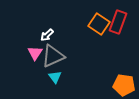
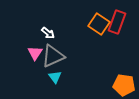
red rectangle: moved 1 px left
white arrow: moved 1 px right, 2 px up; rotated 96 degrees counterclockwise
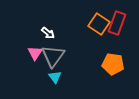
red rectangle: moved 1 px down
gray triangle: rotated 30 degrees counterclockwise
orange pentagon: moved 11 px left, 21 px up
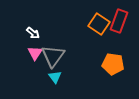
red rectangle: moved 2 px right, 2 px up
white arrow: moved 15 px left
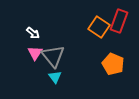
orange square: moved 3 px down
gray triangle: rotated 15 degrees counterclockwise
orange pentagon: rotated 15 degrees clockwise
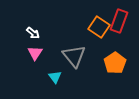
gray triangle: moved 21 px right
orange pentagon: moved 2 px right, 1 px up; rotated 15 degrees clockwise
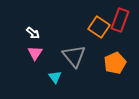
red rectangle: moved 1 px right, 1 px up
orange pentagon: rotated 10 degrees clockwise
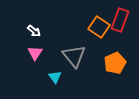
white arrow: moved 1 px right, 2 px up
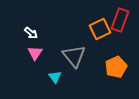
orange square: moved 1 px right, 2 px down; rotated 30 degrees clockwise
white arrow: moved 3 px left, 2 px down
orange pentagon: moved 1 px right, 4 px down
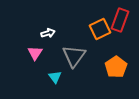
white arrow: moved 17 px right; rotated 56 degrees counterclockwise
gray triangle: rotated 15 degrees clockwise
orange pentagon: rotated 10 degrees counterclockwise
